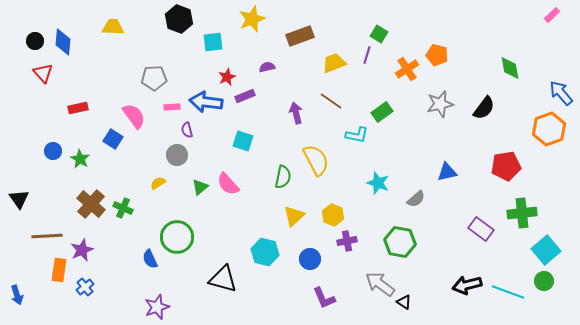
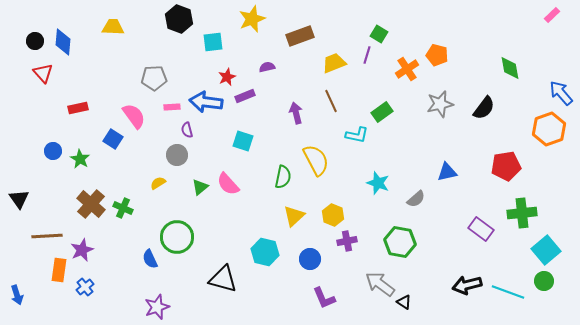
brown line at (331, 101): rotated 30 degrees clockwise
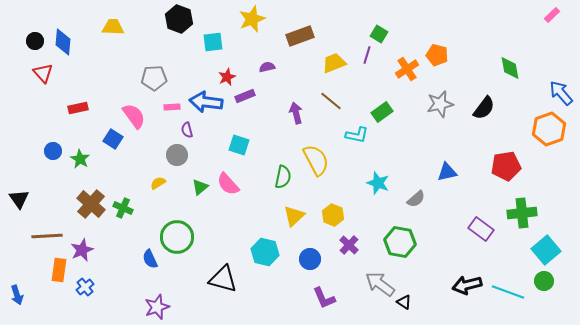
brown line at (331, 101): rotated 25 degrees counterclockwise
cyan square at (243, 141): moved 4 px left, 4 px down
purple cross at (347, 241): moved 2 px right, 4 px down; rotated 36 degrees counterclockwise
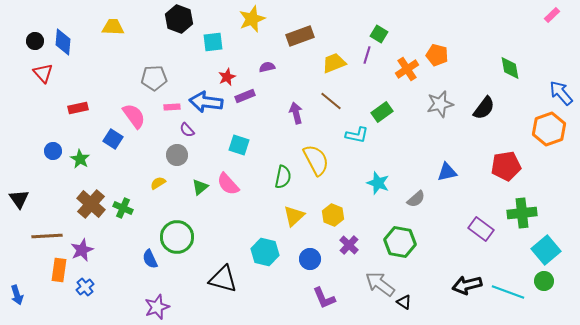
purple semicircle at (187, 130): rotated 28 degrees counterclockwise
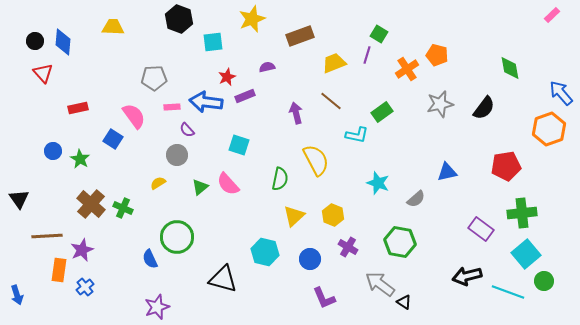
green semicircle at (283, 177): moved 3 px left, 2 px down
purple cross at (349, 245): moved 1 px left, 2 px down; rotated 12 degrees counterclockwise
cyan square at (546, 250): moved 20 px left, 4 px down
black arrow at (467, 285): moved 9 px up
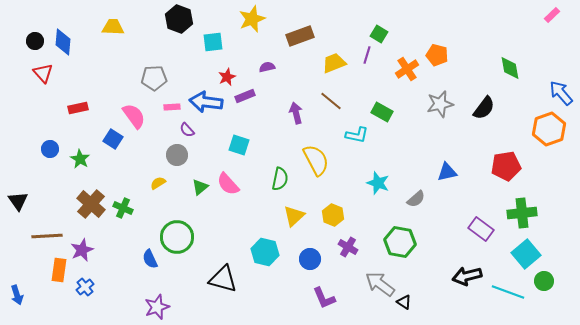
green rectangle at (382, 112): rotated 65 degrees clockwise
blue circle at (53, 151): moved 3 px left, 2 px up
black triangle at (19, 199): moved 1 px left, 2 px down
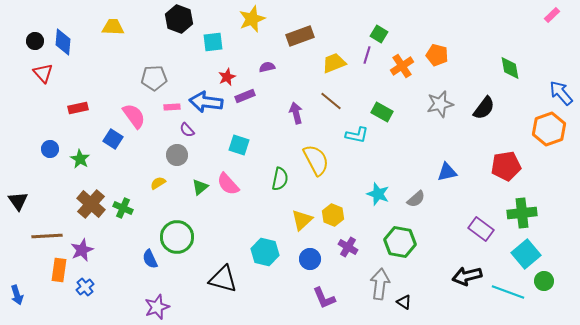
orange cross at (407, 69): moved 5 px left, 3 px up
cyan star at (378, 183): moved 11 px down
yellow triangle at (294, 216): moved 8 px right, 4 px down
gray arrow at (380, 284): rotated 60 degrees clockwise
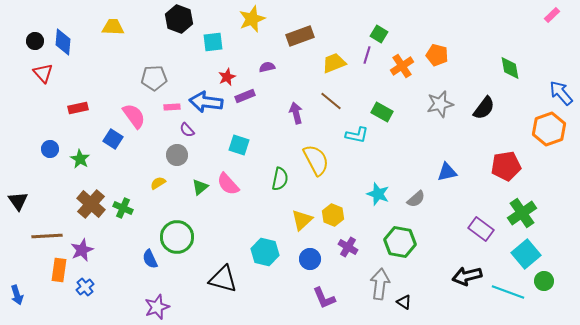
green cross at (522, 213): rotated 28 degrees counterclockwise
